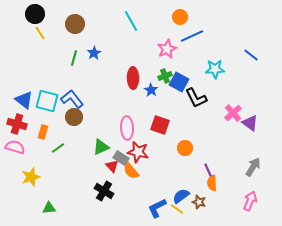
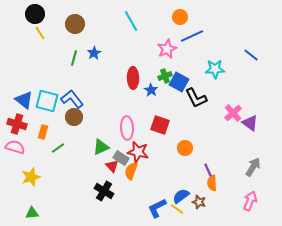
orange semicircle at (131, 171): rotated 60 degrees clockwise
green triangle at (49, 208): moved 17 px left, 5 px down
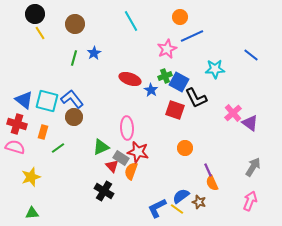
red ellipse at (133, 78): moved 3 px left, 1 px down; rotated 70 degrees counterclockwise
red square at (160, 125): moved 15 px right, 15 px up
orange semicircle at (212, 183): rotated 21 degrees counterclockwise
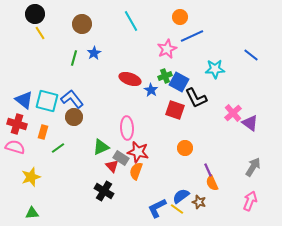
brown circle at (75, 24): moved 7 px right
orange semicircle at (131, 171): moved 5 px right
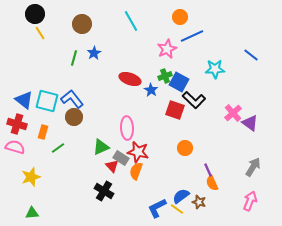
black L-shape at (196, 98): moved 2 px left, 2 px down; rotated 20 degrees counterclockwise
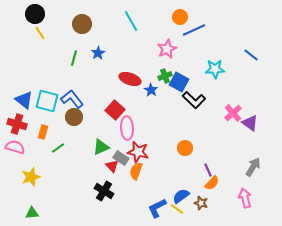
blue line at (192, 36): moved 2 px right, 6 px up
blue star at (94, 53): moved 4 px right
red square at (175, 110): moved 60 px left; rotated 24 degrees clockwise
orange semicircle at (212, 183): rotated 112 degrees counterclockwise
pink arrow at (250, 201): moved 5 px left, 3 px up; rotated 36 degrees counterclockwise
brown star at (199, 202): moved 2 px right, 1 px down
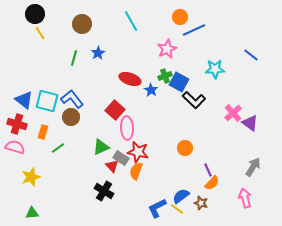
brown circle at (74, 117): moved 3 px left
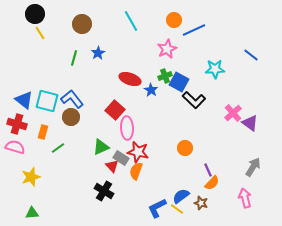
orange circle at (180, 17): moved 6 px left, 3 px down
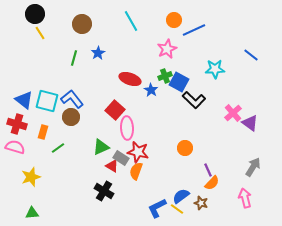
red triangle at (112, 166): rotated 16 degrees counterclockwise
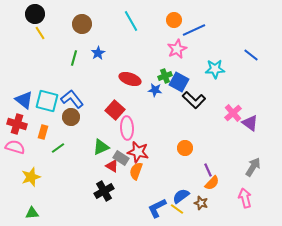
pink star at (167, 49): moved 10 px right
blue star at (151, 90): moved 4 px right; rotated 24 degrees counterclockwise
black cross at (104, 191): rotated 30 degrees clockwise
